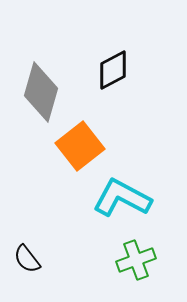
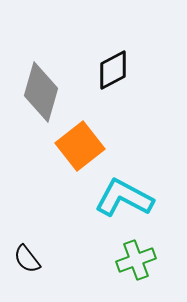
cyan L-shape: moved 2 px right
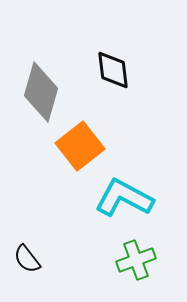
black diamond: rotated 69 degrees counterclockwise
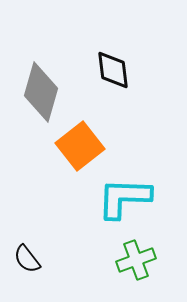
cyan L-shape: rotated 26 degrees counterclockwise
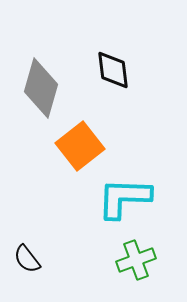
gray diamond: moved 4 px up
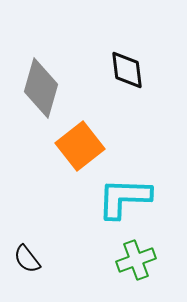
black diamond: moved 14 px right
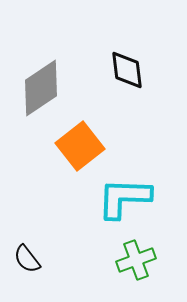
gray diamond: rotated 40 degrees clockwise
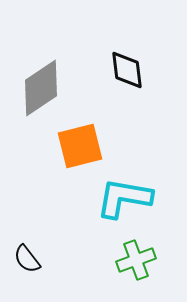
orange square: rotated 24 degrees clockwise
cyan L-shape: rotated 8 degrees clockwise
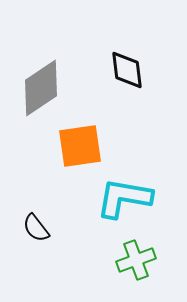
orange square: rotated 6 degrees clockwise
black semicircle: moved 9 px right, 31 px up
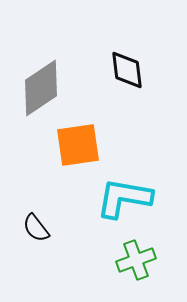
orange square: moved 2 px left, 1 px up
